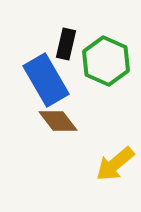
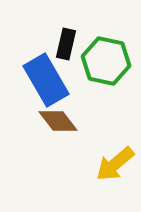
green hexagon: rotated 12 degrees counterclockwise
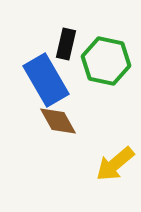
brown diamond: rotated 9 degrees clockwise
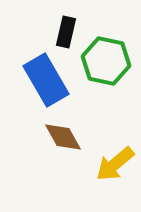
black rectangle: moved 12 px up
brown diamond: moved 5 px right, 16 px down
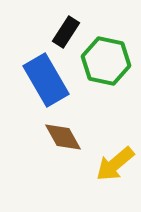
black rectangle: rotated 20 degrees clockwise
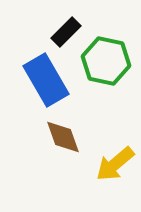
black rectangle: rotated 12 degrees clockwise
brown diamond: rotated 9 degrees clockwise
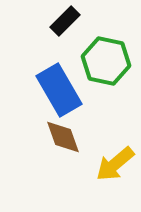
black rectangle: moved 1 px left, 11 px up
blue rectangle: moved 13 px right, 10 px down
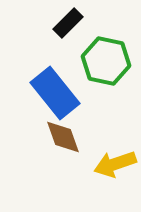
black rectangle: moved 3 px right, 2 px down
blue rectangle: moved 4 px left, 3 px down; rotated 9 degrees counterclockwise
yellow arrow: rotated 21 degrees clockwise
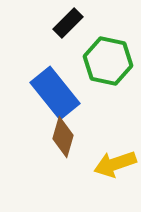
green hexagon: moved 2 px right
brown diamond: rotated 36 degrees clockwise
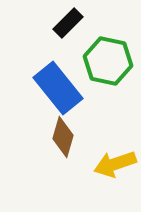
blue rectangle: moved 3 px right, 5 px up
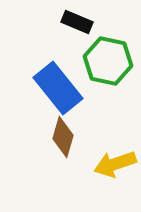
black rectangle: moved 9 px right, 1 px up; rotated 68 degrees clockwise
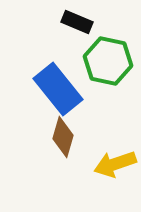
blue rectangle: moved 1 px down
